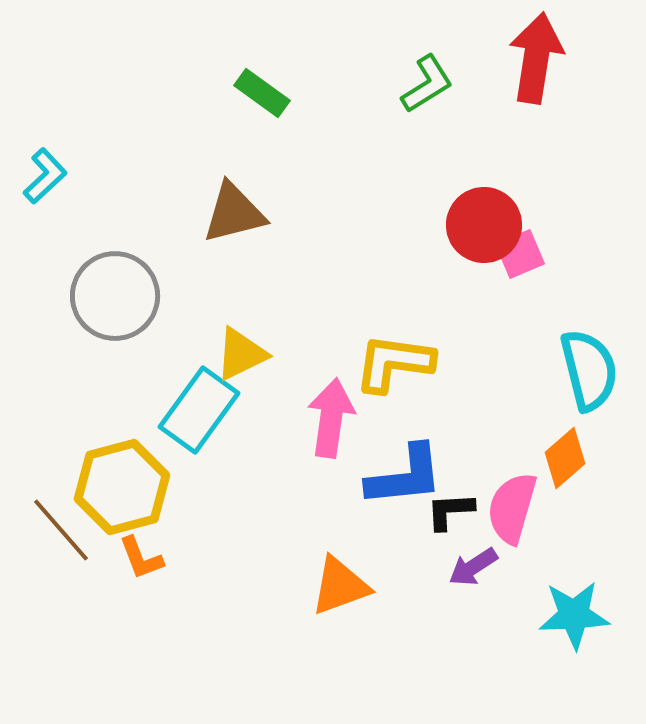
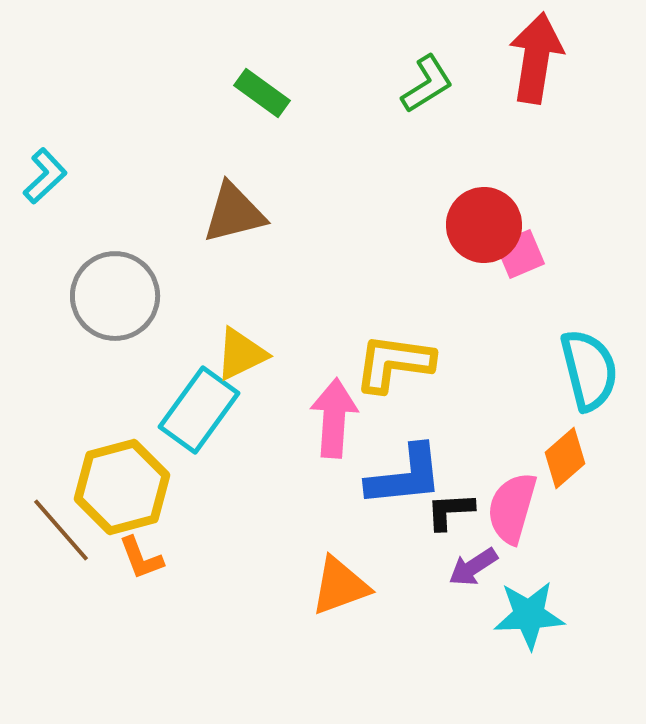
pink arrow: moved 3 px right; rotated 4 degrees counterclockwise
cyan star: moved 45 px left
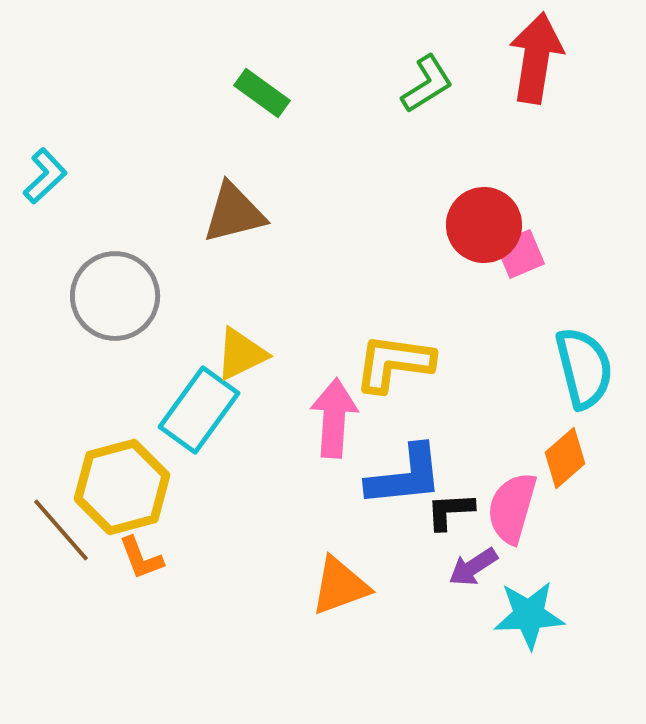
cyan semicircle: moved 5 px left, 2 px up
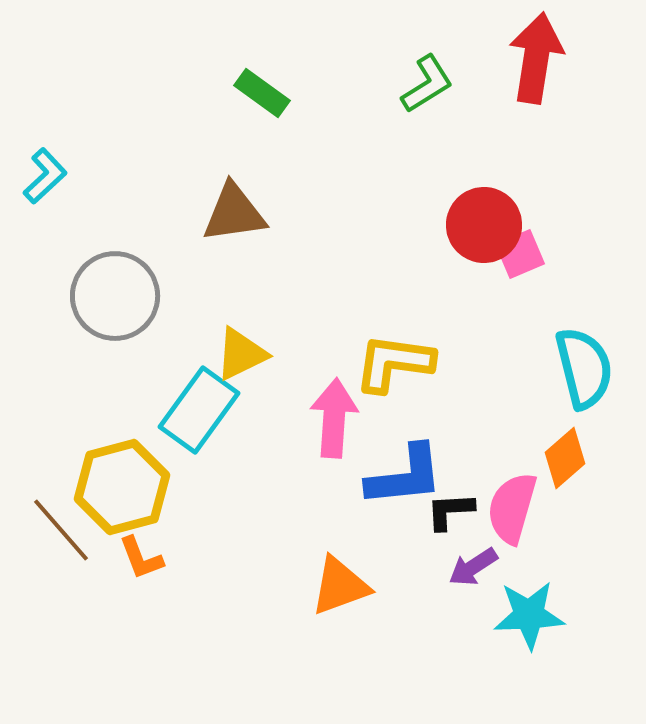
brown triangle: rotated 6 degrees clockwise
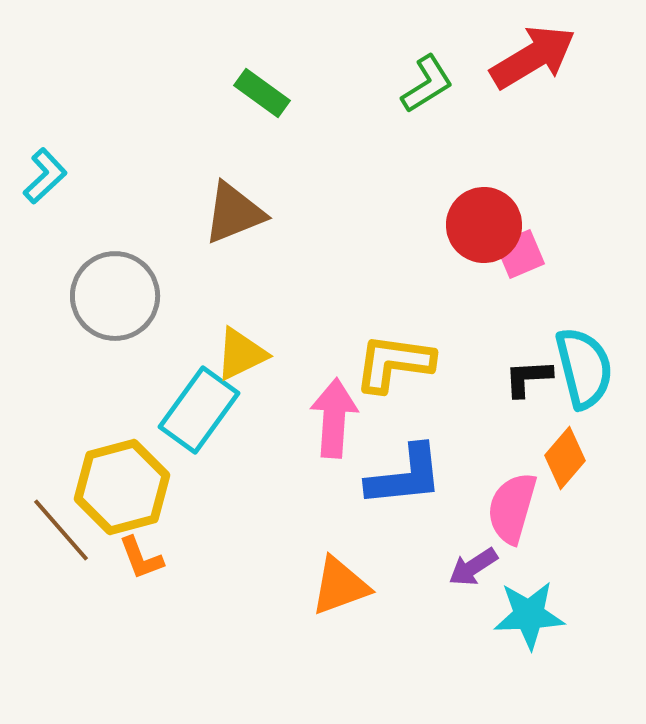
red arrow: moved 3 px left, 1 px up; rotated 50 degrees clockwise
brown triangle: rotated 14 degrees counterclockwise
orange diamond: rotated 8 degrees counterclockwise
black L-shape: moved 78 px right, 133 px up
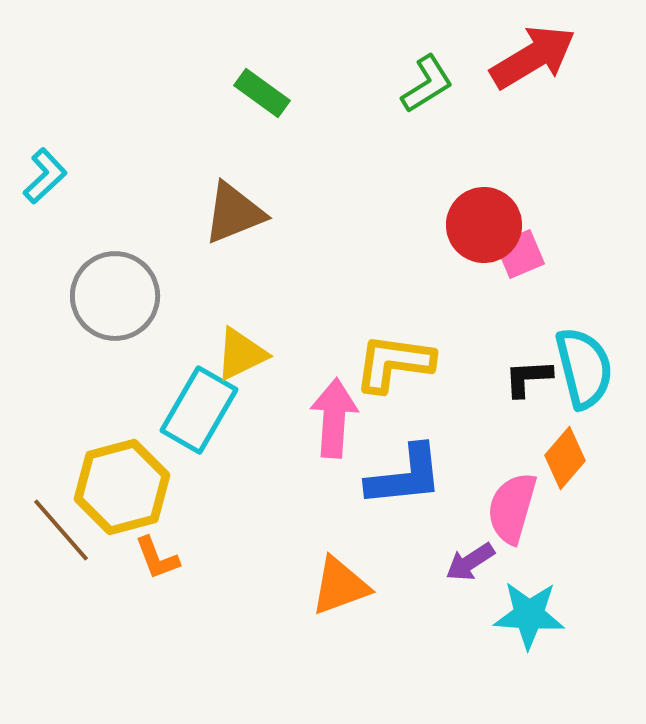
cyan rectangle: rotated 6 degrees counterclockwise
orange L-shape: moved 16 px right
purple arrow: moved 3 px left, 5 px up
cyan star: rotated 6 degrees clockwise
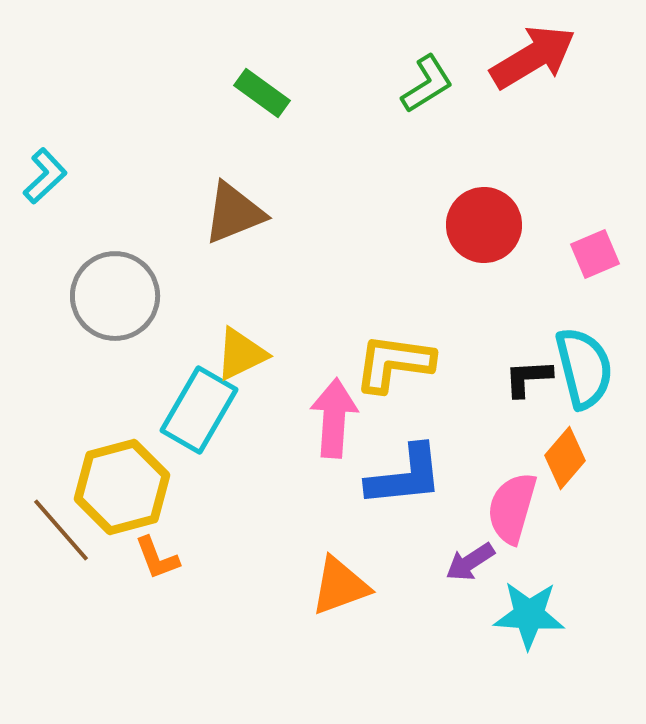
pink square: moved 75 px right
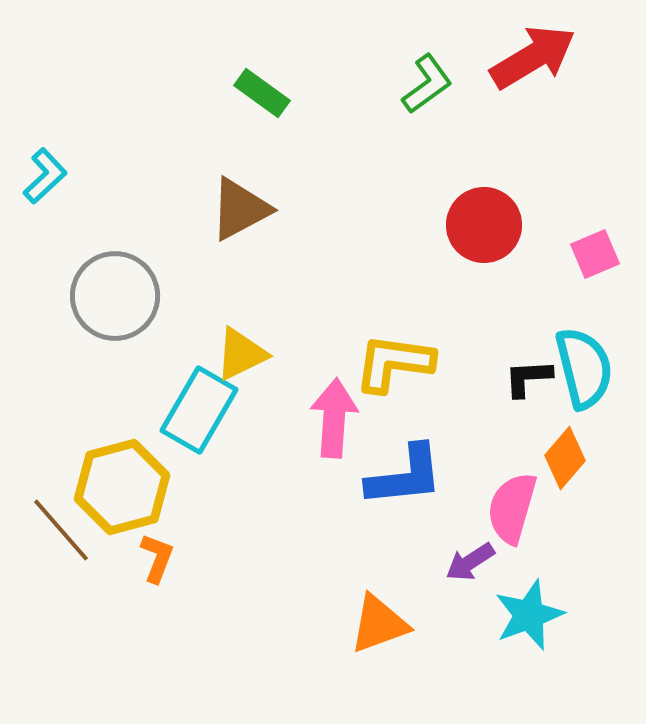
green L-shape: rotated 4 degrees counterclockwise
brown triangle: moved 6 px right, 4 px up; rotated 6 degrees counterclockwise
orange L-shape: rotated 138 degrees counterclockwise
orange triangle: moved 39 px right, 38 px down
cyan star: rotated 24 degrees counterclockwise
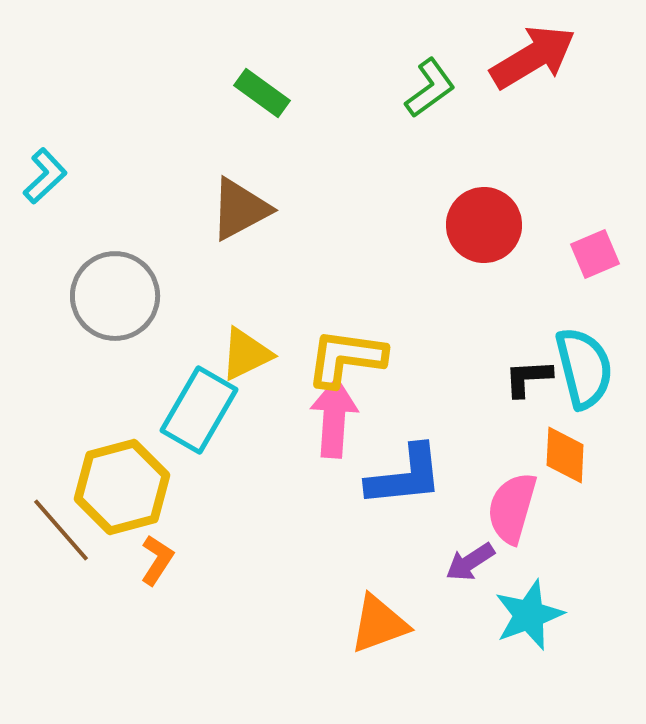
green L-shape: moved 3 px right, 4 px down
yellow triangle: moved 5 px right
yellow L-shape: moved 48 px left, 5 px up
orange diamond: moved 3 px up; rotated 38 degrees counterclockwise
orange L-shape: moved 2 px down; rotated 12 degrees clockwise
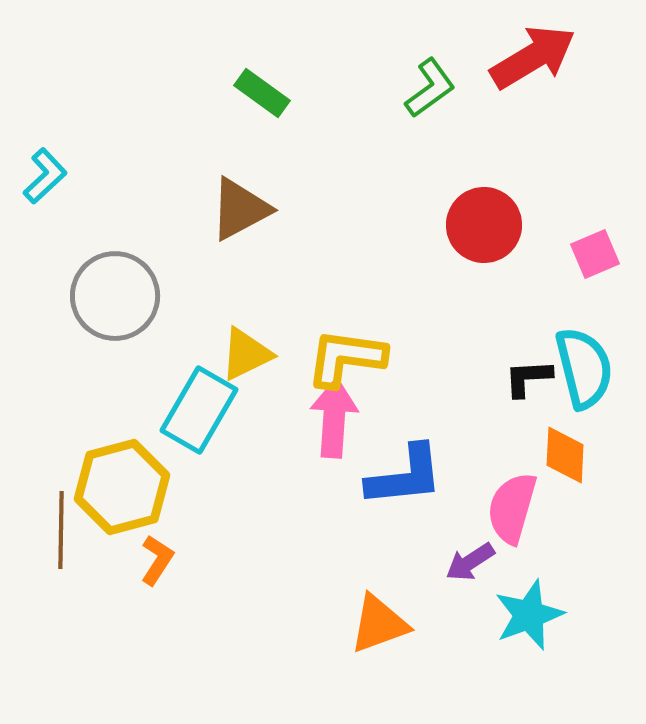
brown line: rotated 42 degrees clockwise
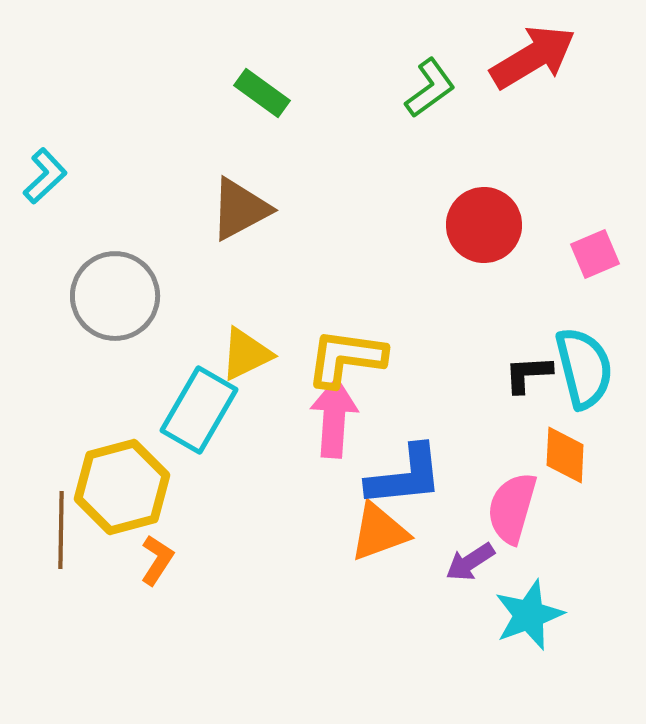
black L-shape: moved 4 px up
orange triangle: moved 92 px up
